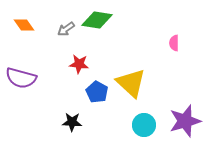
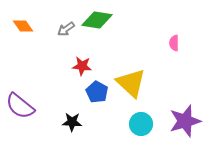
orange diamond: moved 1 px left, 1 px down
red star: moved 3 px right, 2 px down
purple semicircle: moved 1 px left, 28 px down; rotated 24 degrees clockwise
cyan circle: moved 3 px left, 1 px up
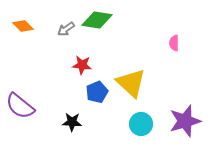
orange diamond: rotated 10 degrees counterclockwise
red star: moved 1 px up
blue pentagon: rotated 20 degrees clockwise
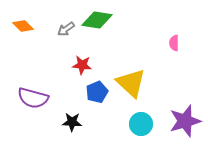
purple semicircle: moved 13 px right, 8 px up; rotated 24 degrees counterclockwise
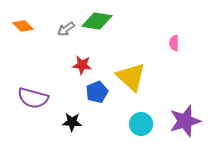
green diamond: moved 1 px down
yellow triangle: moved 6 px up
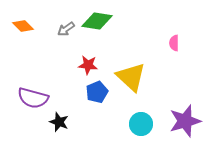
red star: moved 6 px right
black star: moved 13 px left; rotated 18 degrees clockwise
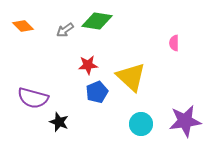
gray arrow: moved 1 px left, 1 px down
red star: rotated 12 degrees counterclockwise
purple star: rotated 8 degrees clockwise
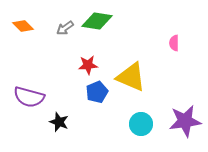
gray arrow: moved 2 px up
yellow triangle: rotated 20 degrees counterclockwise
purple semicircle: moved 4 px left, 1 px up
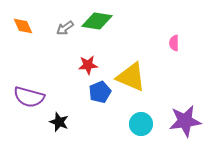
orange diamond: rotated 20 degrees clockwise
blue pentagon: moved 3 px right
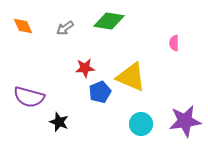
green diamond: moved 12 px right
red star: moved 3 px left, 3 px down
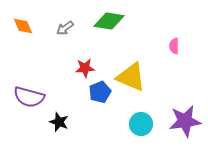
pink semicircle: moved 3 px down
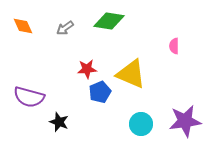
red star: moved 2 px right, 1 px down
yellow triangle: moved 3 px up
